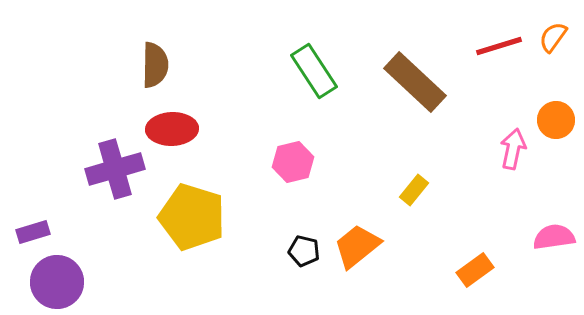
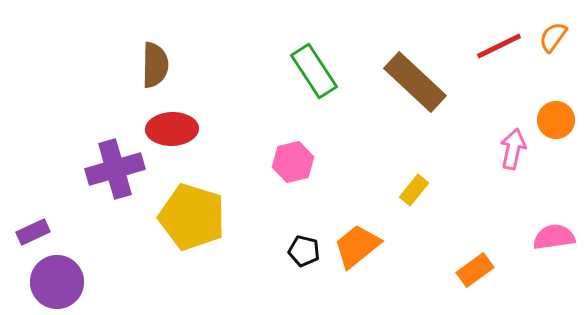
red line: rotated 9 degrees counterclockwise
purple rectangle: rotated 8 degrees counterclockwise
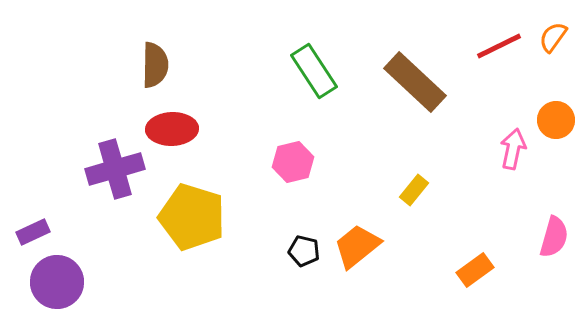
pink semicircle: rotated 114 degrees clockwise
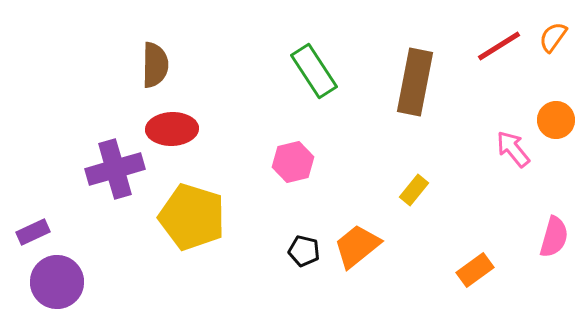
red line: rotated 6 degrees counterclockwise
brown rectangle: rotated 58 degrees clockwise
pink arrow: rotated 51 degrees counterclockwise
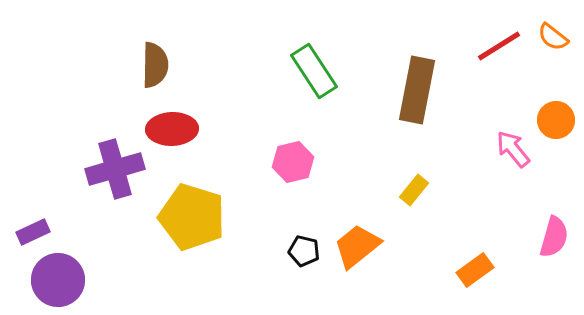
orange semicircle: rotated 88 degrees counterclockwise
brown rectangle: moved 2 px right, 8 px down
purple circle: moved 1 px right, 2 px up
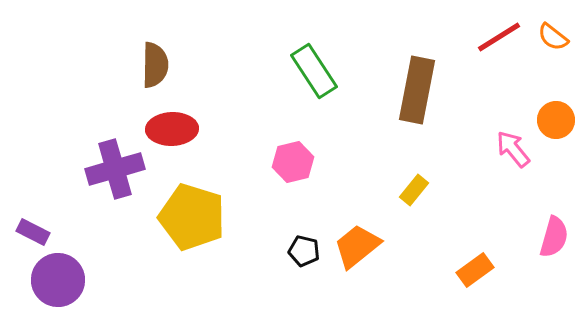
red line: moved 9 px up
purple rectangle: rotated 52 degrees clockwise
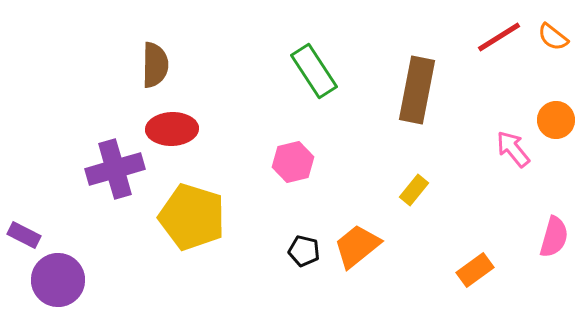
purple rectangle: moved 9 px left, 3 px down
